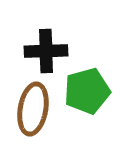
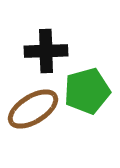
brown ellipse: rotated 48 degrees clockwise
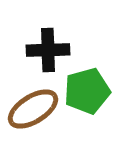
black cross: moved 2 px right, 1 px up
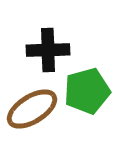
brown ellipse: moved 1 px left
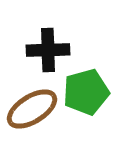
green pentagon: moved 1 px left, 1 px down
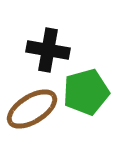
black cross: rotated 12 degrees clockwise
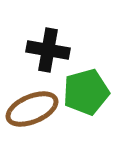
brown ellipse: rotated 9 degrees clockwise
